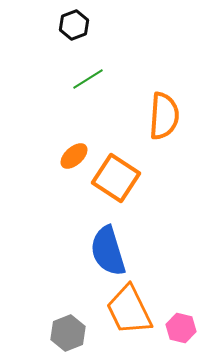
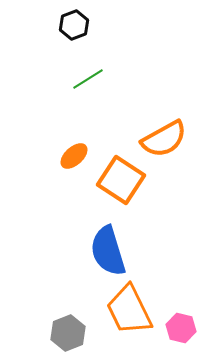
orange semicircle: moved 23 px down; rotated 57 degrees clockwise
orange square: moved 5 px right, 2 px down
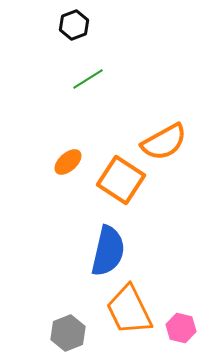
orange semicircle: moved 3 px down
orange ellipse: moved 6 px left, 6 px down
blue semicircle: rotated 150 degrees counterclockwise
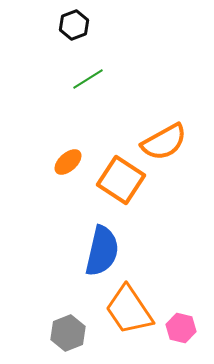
blue semicircle: moved 6 px left
orange trapezoid: rotated 8 degrees counterclockwise
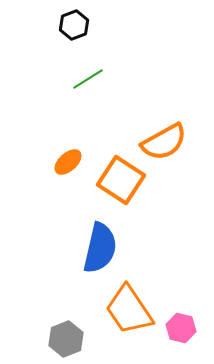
blue semicircle: moved 2 px left, 3 px up
gray hexagon: moved 2 px left, 6 px down
